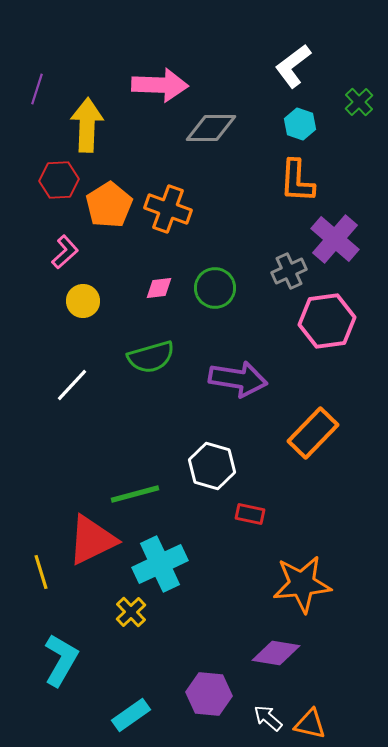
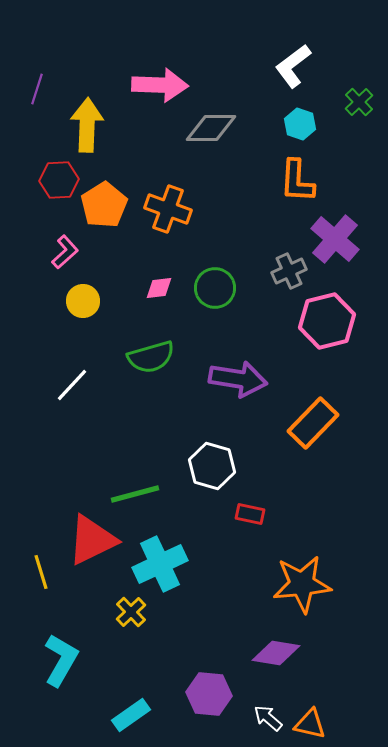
orange pentagon: moved 5 px left
pink hexagon: rotated 6 degrees counterclockwise
orange rectangle: moved 10 px up
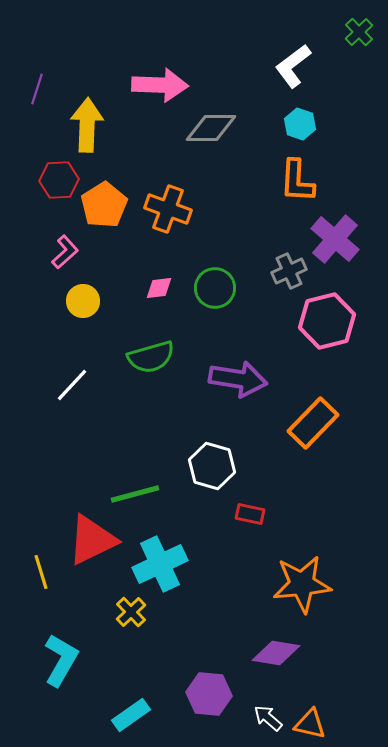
green cross: moved 70 px up
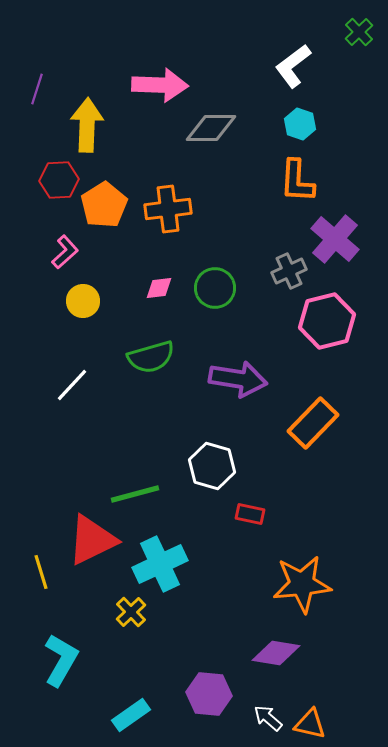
orange cross: rotated 27 degrees counterclockwise
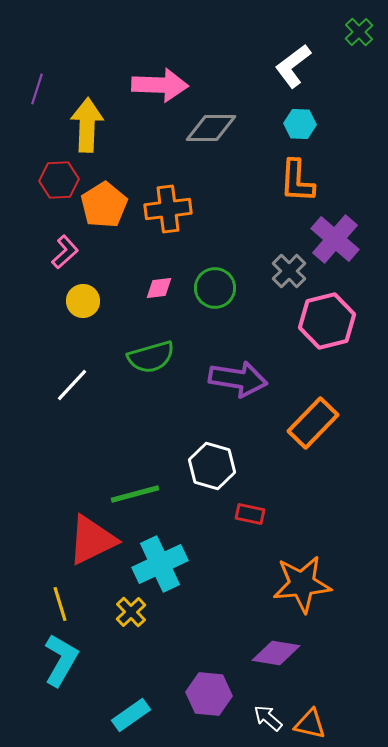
cyan hexagon: rotated 16 degrees counterclockwise
gray cross: rotated 20 degrees counterclockwise
yellow line: moved 19 px right, 32 px down
